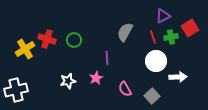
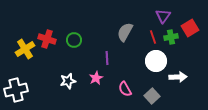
purple triangle: rotated 28 degrees counterclockwise
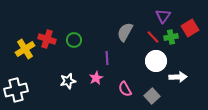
red line: rotated 24 degrees counterclockwise
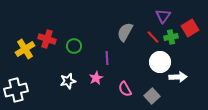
green circle: moved 6 px down
white circle: moved 4 px right, 1 px down
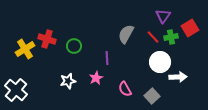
gray semicircle: moved 1 px right, 2 px down
white cross: rotated 35 degrees counterclockwise
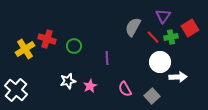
gray semicircle: moved 7 px right, 7 px up
pink star: moved 6 px left, 8 px down
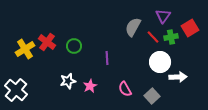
red cross: moved 3 px down; rotated 18 degrees clockwise
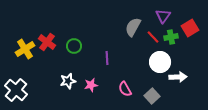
pink star: moved 1 px right, 1 px up; rotated 16 degrees clockwise
